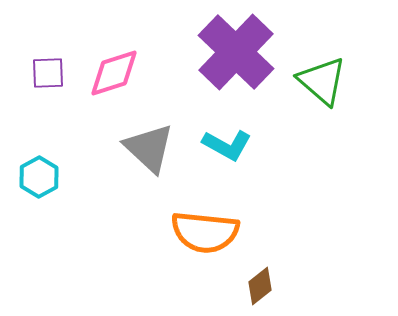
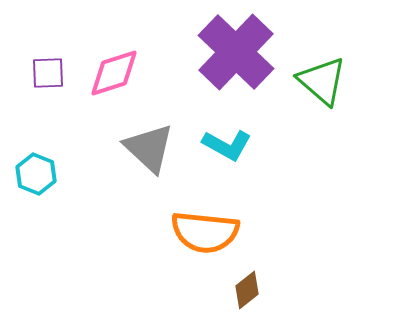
cyan hexagon: moved 3 px left, 3 px up; rotated 9 degrees counterclockwise
brown diamond: moved 13 px left, 4 px down
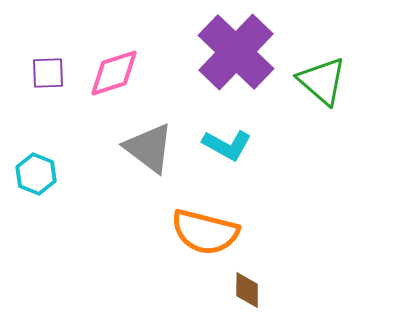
gray triangle: rotated 6 degrees counterclockwise
orange semicircle: rotated 8 degrees clockwise
brown diamond: rotated 51 degrees counterclockwise
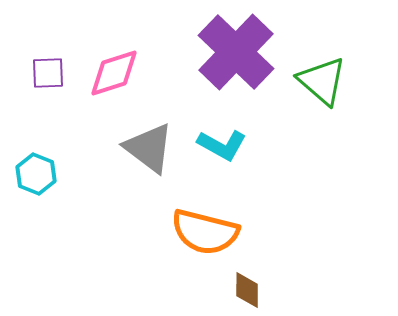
cyan L-shape: moved 5 px left
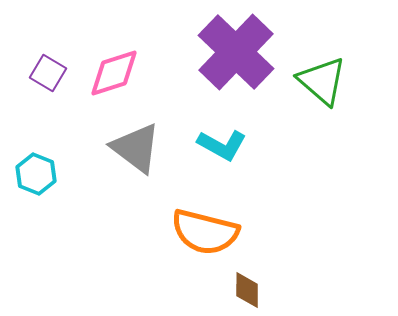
purple square: rotated 33 degrees clockwise
gray triangle: moved 13 px left
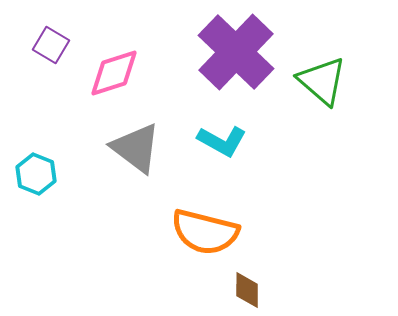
purple square: moved 3 px right, 28 px up
cyan L-shape: moved 4 px up
